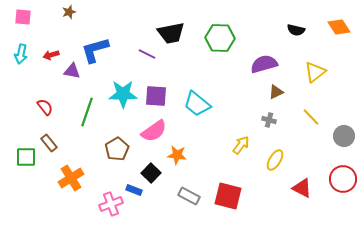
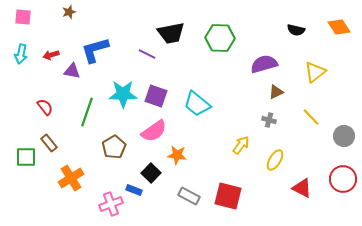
purple square: rotated 15 degrees clockwise
brown pentagon: moved 3 px left, 2 px up
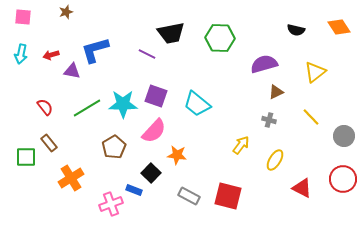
brown star: moved 3 px left
cyan star: moved 10 px down
green line: moved 4 px up; rotated 40 degrees clockwise
pink semicircle: rotated 12 degrees counterclockwise
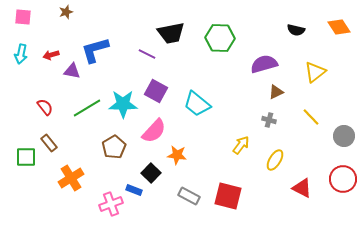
purple square: moved 5 px up; rotated 10 degrees clockwise
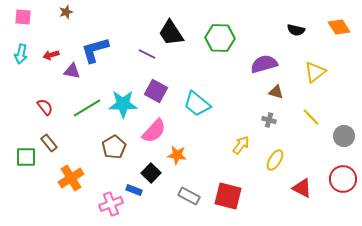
black trapezoid: rotated 68 degrees clockwise
brown triangle: rotated 42 degrees clockwise
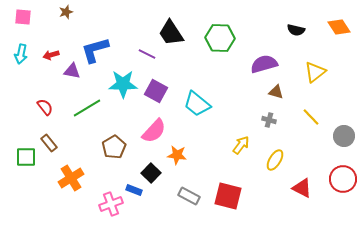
cyan star: moved 20 px up
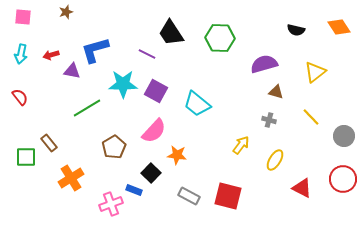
red semicircle: moved 25 px left, 10 px up
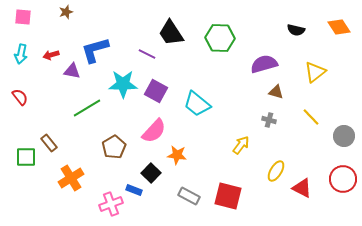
yellow ellipse: moved 1 px right, 11 px down
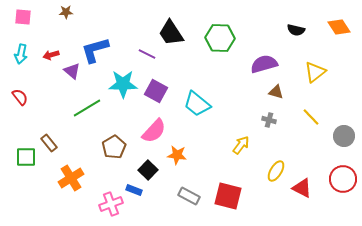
brown star: rotated 16 degrees clockwise
purple triangle: rotated 30 degrees clockwise
black square: moved 3 px left, 3 px up
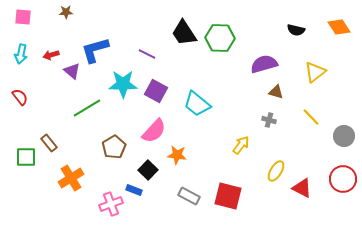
black trapezoid: moved 13 px right
